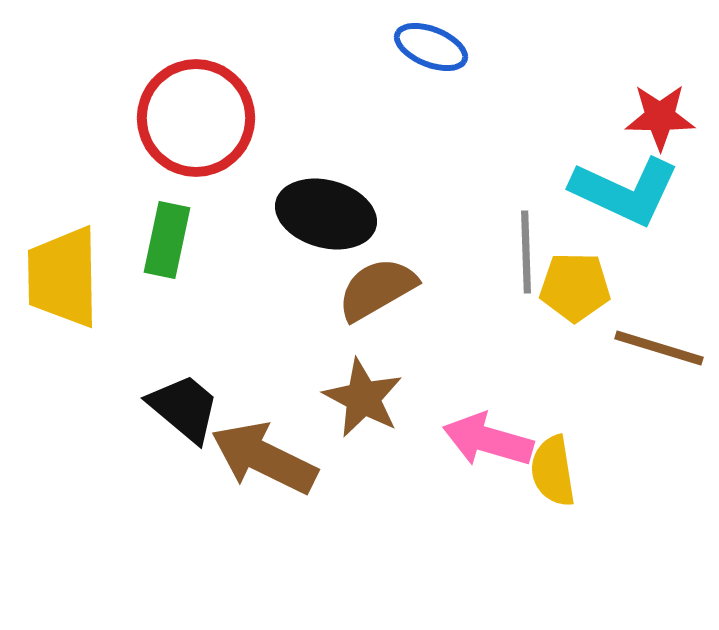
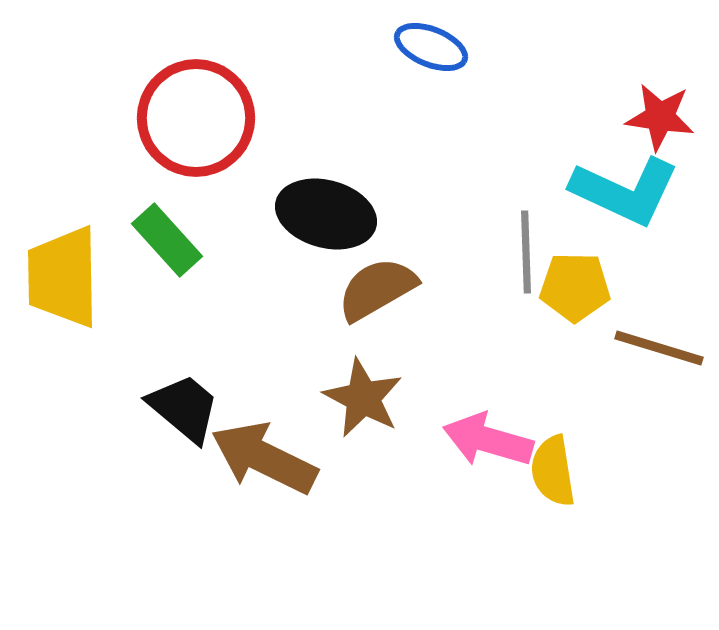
red star: rotated 8 degrees clockwise
green rectangle: rotated 54 degrees counterclockwise
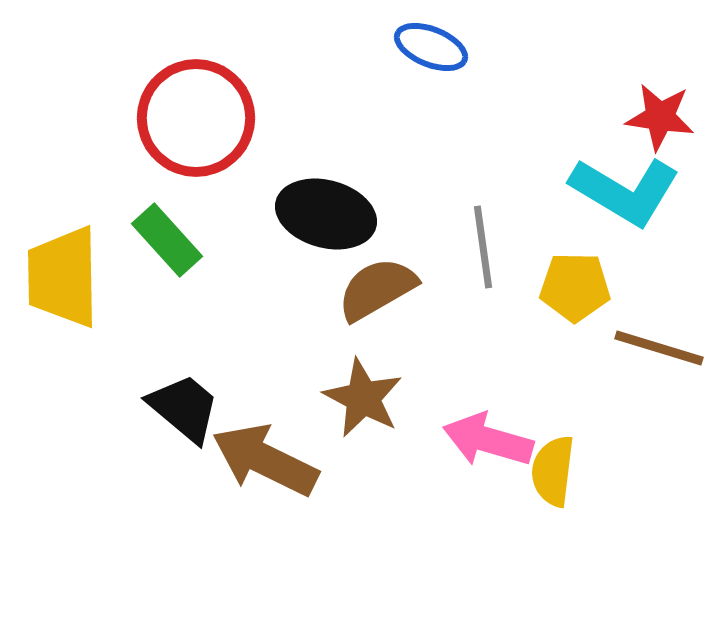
cyan L-shape: rotated 6 degrees clockwise
gray line: moved 43 px left, 5 px up; rotated 6 degrees counterclockwise
brown arrow: moved 1 px right, 2 px down
yellow semicircle: rotated 16 degrees clockwise
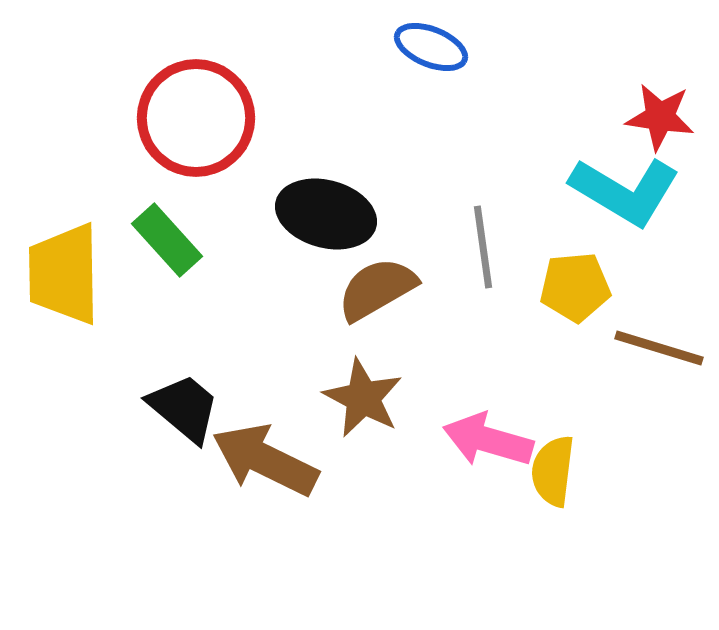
yellow trapezoid: moved 1 px right, 3 px up
yellow pentagon: rotated 6 degrees counterclockwise
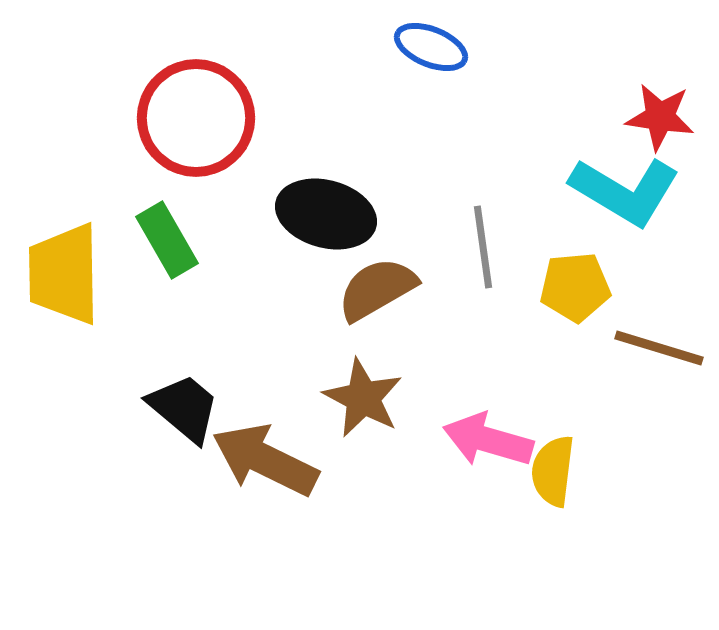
green rectangle: rotated 12 degrees clockwise
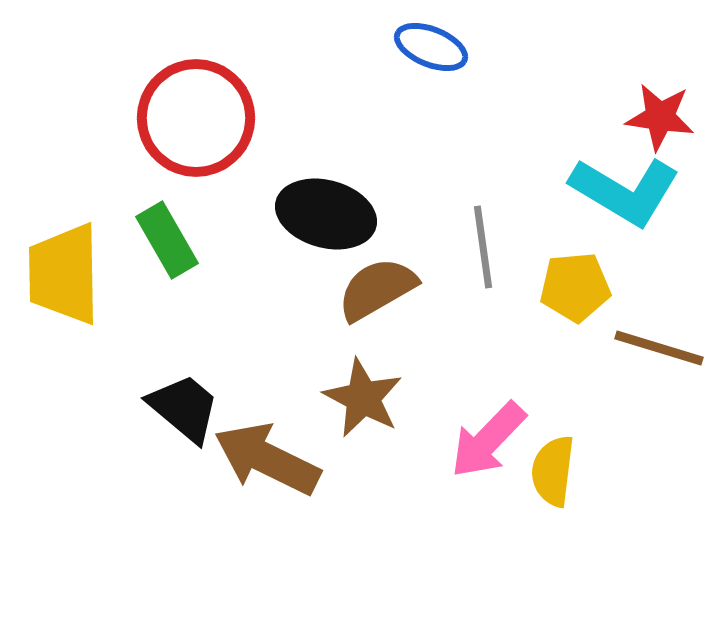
pink arrow: rotated 62 degrees counterclockwise
brown arrow: moved 2 px right, 1 px up
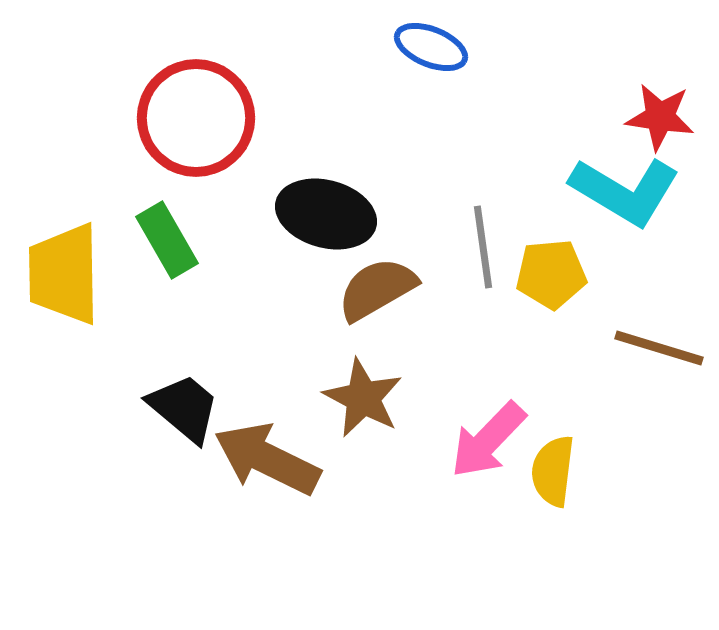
yellow pentagon: moved 24 px left, 13 px up
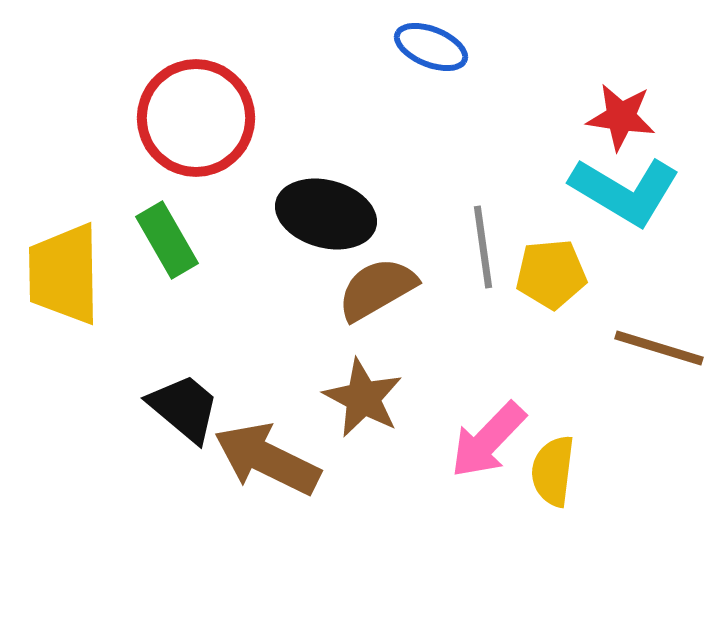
red star: moved 39 px left
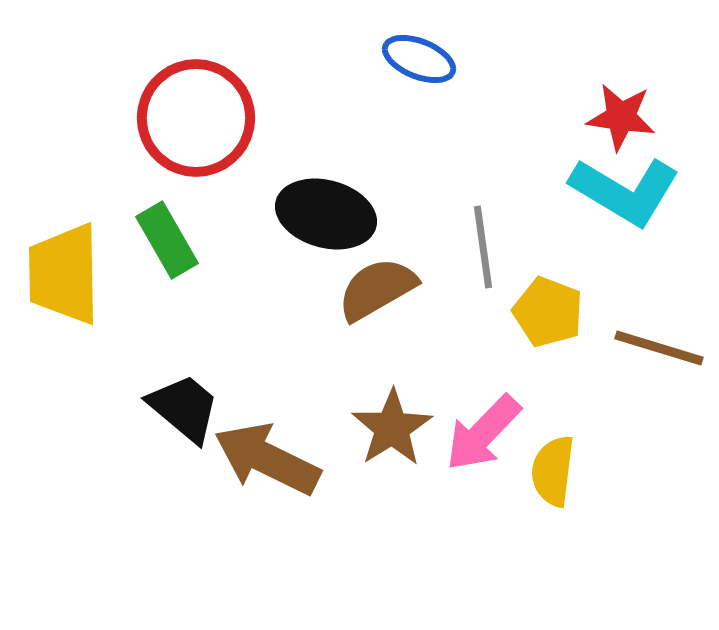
blue ellipse: moved 12 px left, 12 px down
yellow pentagon: moved 3 px left, 38 px down; rotated 26 degrees clockwise
brown star: moved 29 px right, 30 px down; rotated 12 degrees clockwise
pink arrow: moved 5 px left, 7 px up
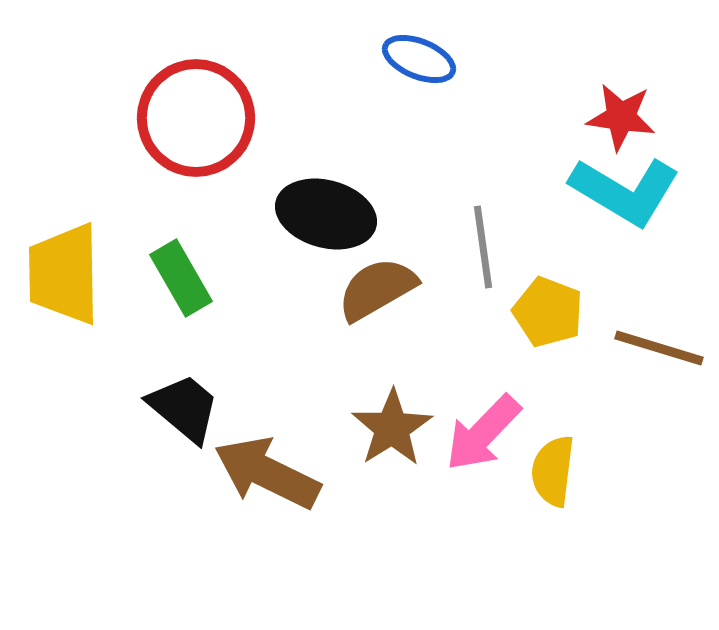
green rectangle: moved 14 px right, 38 px down
brown arrow: moved 14 px down
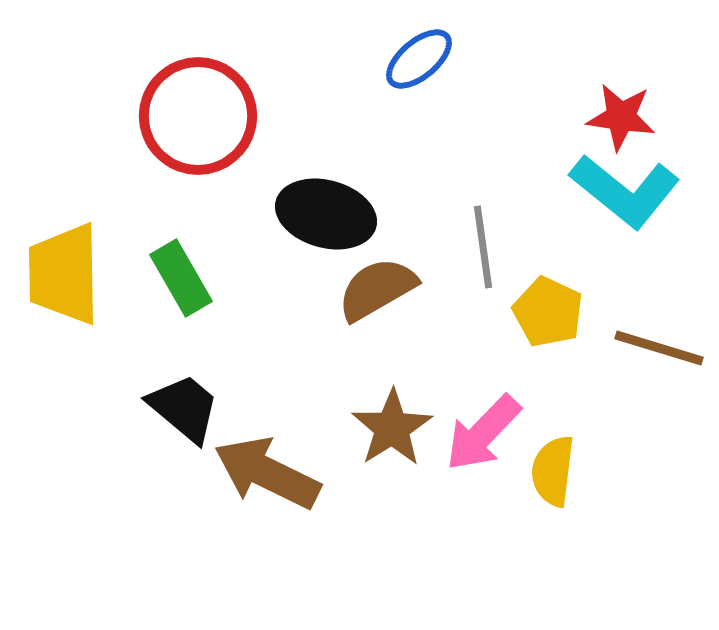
blue ellipse: rotated 62 degrees counterclockwise
red circle: moved 2 px right, 2 px up
cyan L-shape: rotated 8 degrees clockwise
yellow pentagon: rotated 4 degrees clockwise
